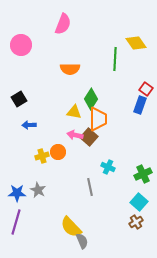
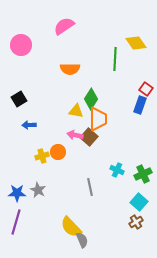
pink semicircle: moved 1 px right, 2 px down; rotated 145 degrees counterclockwise
yellow triangle: moved 2 px right, 1 px up
cyan cross: moved 9 px right, 3 px down
gray semicircle: moved 1 px up
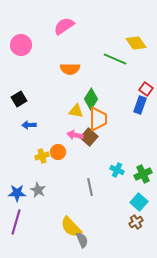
green line: rotated 70 degrees counterclockwise
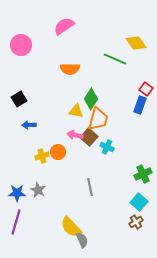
orange trapezoid: rotated 15 degrees clockwise
cyan cross: moved 10 px left, 23 px up
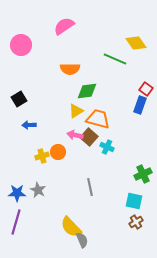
green diamond: moved 4 px left, 8 px up; rotated 50 degrees clockwise
yellow triangle: rotated 42 degrees counterclockwise
orange trapezoid: rotated 90 degrees counterclockwise
cyan square: moved 5 px left, 1 px up; rotated 30 degrees counterclockwise
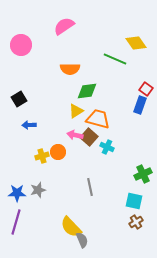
gray star: rotated 28 degrees clockwise
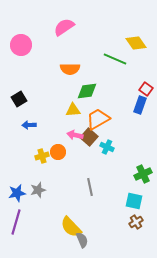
pink semicircle: moved 1 px down
yellow triangle: moved 3 px left, 1 px up; rotated 28 degrees clockwise
orange trapezoid: rotated 45 degrees counterclockwise
blue star: rotated 12 degrees counterclockwise
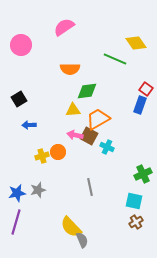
brown square: moved 1 px up; rotated 12 degrees counterclockwise
